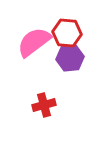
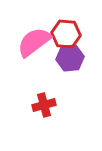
red hexagon: moved 1 px left, 1 px down
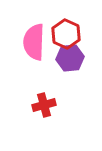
red hexagon: rotated 20 degrees clockwise
pink semicircle: rotated 51 degrees counterclockwise
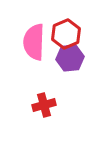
red hexagon: rotated 12 degrees clockwise
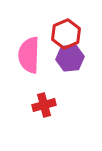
pink semicircle: moved 5 px left, 13 px down
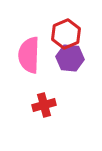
purple hexagon: rotated 12 degrees clockwise
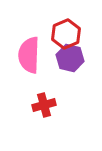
purple hexagon: rotated 8 degrees clockwise
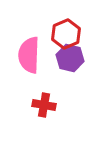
red cross: rotated 25 degrees clockwise
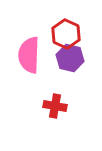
red hexagon: rotated 12 degrees counterclockwise
red cross: moved 11 px right, 1 px down
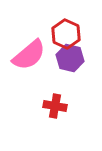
pink semicircle: rotated 132 degrees counterclockwise
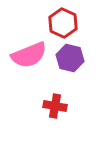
red hexagon: moved 3 px left, 11 px up
pink semicircle: rotated 18 degrees clockwise
